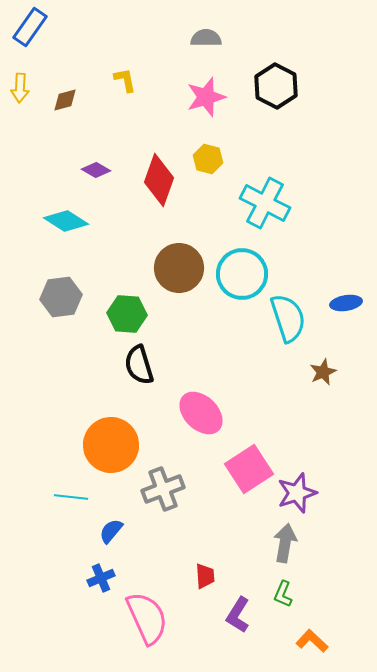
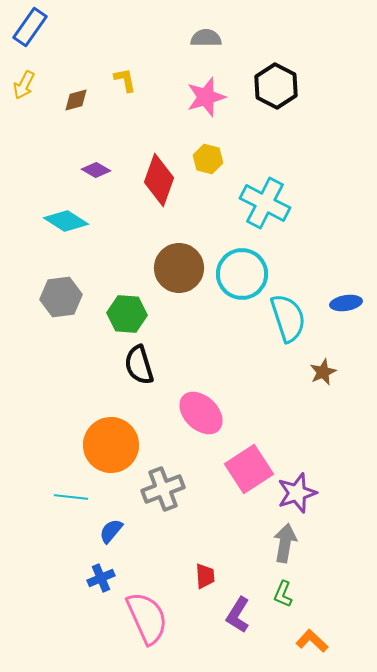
yellow arrow: moved 4 px right, 3 px up; rotated 24 degrees clockwise
brown diamond: moved 11 px right
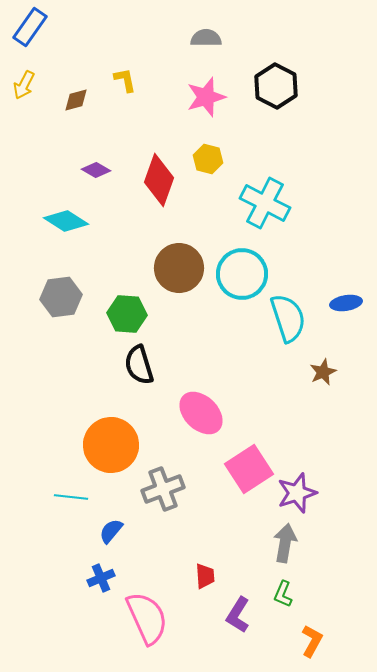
orange L-shape: rotated 76 degrees clockwise
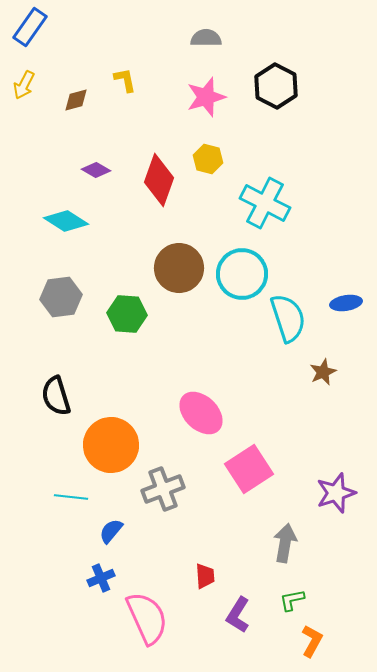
black semicircle: moved 83 px left, 31 px down
purple star: moved 39 px right
green L-shape: moved 9 px right, 6 px down; rotated 56 degrees clockwise
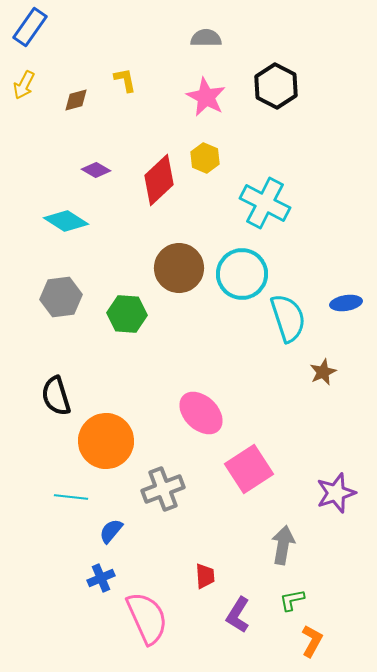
pink star: rotated 27 degrees counterclockwise
yellow hexagon: moved 3 px left, 1 px up; rotated 8 degrees clockwise
red diamond: rotated 27 degrees clockwise
orange circle: moved 5 px left, 4 px up
gray arrow: moved 2 px left, 2 px down
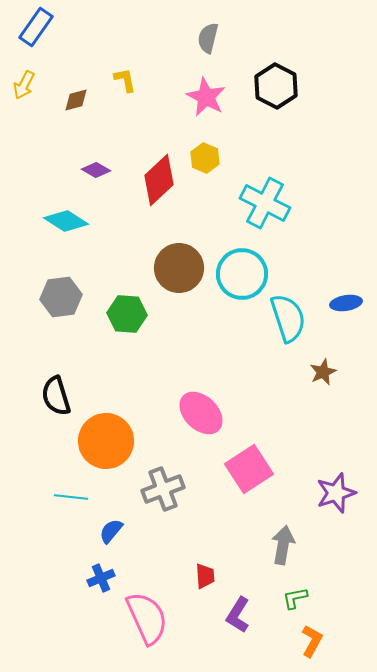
blue rectangle: moved 6 px right
gray semicircle: moved 2 px right; rotated 76 degrees counterclockwise
green L-shape: moved 3 px right, 2 px up
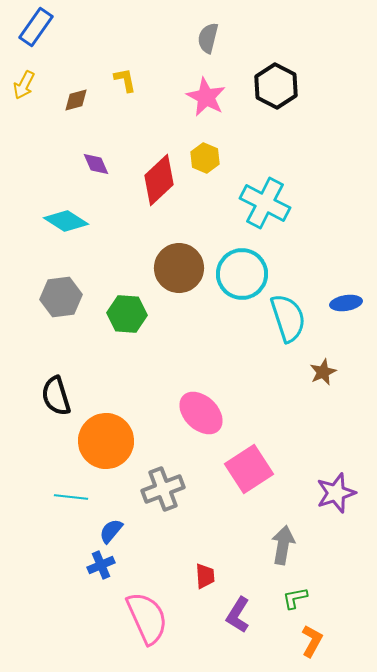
purple diamond: moved 6 px up; rotated 36 degrees clockwise
blue cross: moved 13 px up
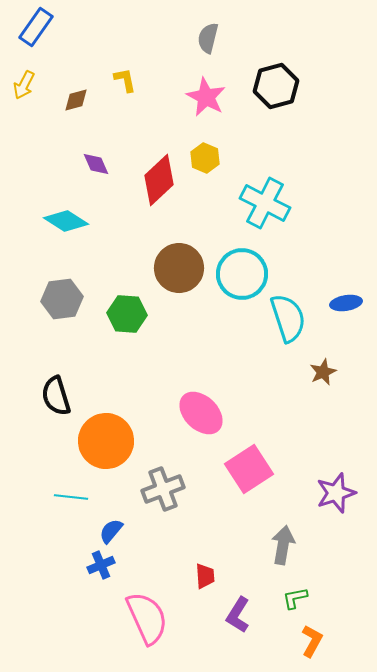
black hexagon: rotated 18 degrees clockwise
gray hexagon: moved 1 px right, 2 px down
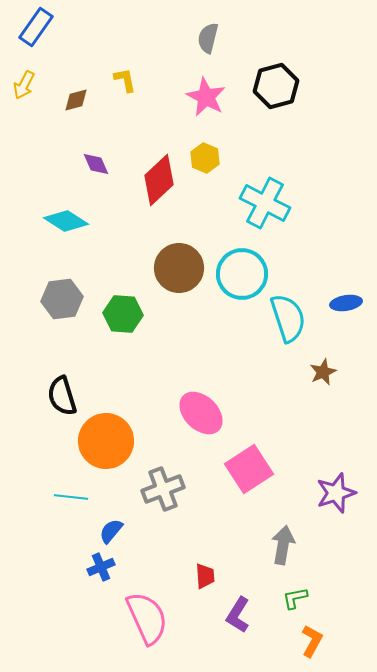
green hexagon: moved 4 px left
black semicircle: moved 6 px right
blue cross: moved 2 px down
